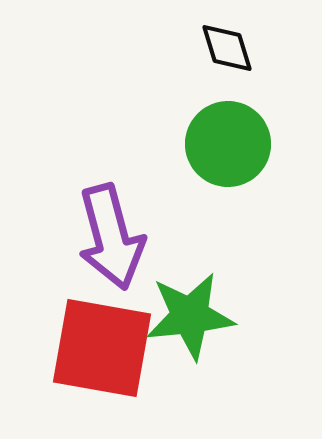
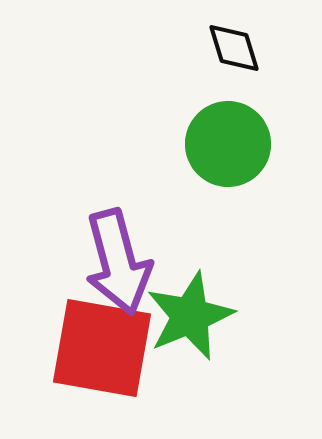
black diamond: moved 7 px right
purple arrow: moved 7 px right, 25 px down
green star: rotated 16 degrees counterclockwise
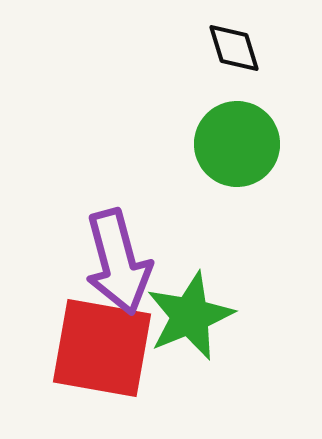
green circle: moved 9 px right
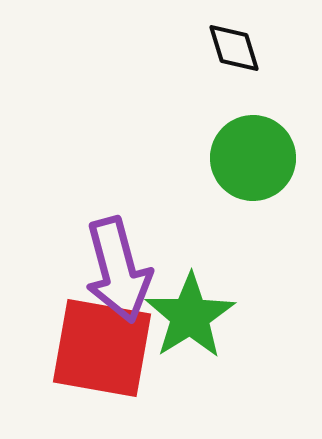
green circle: moved 16 px right, 14 px down
purple arrow: moved 8 px down
green star: rotated 10 degrees counterclockwise
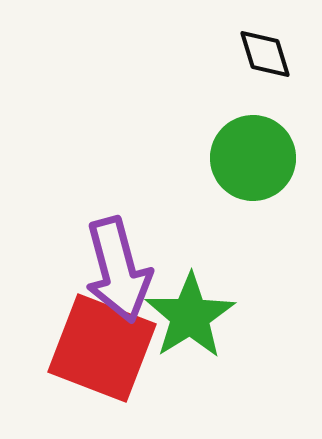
black diamond: moved 31 px right, 6 px down
red square: rotated 11 degrees clockwise
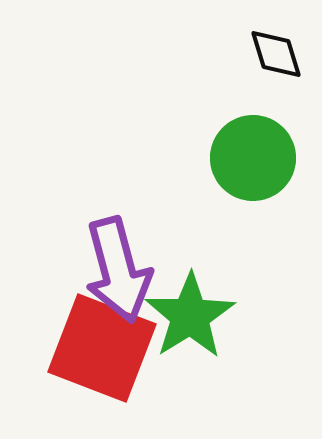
black diamond: moved 11 px right
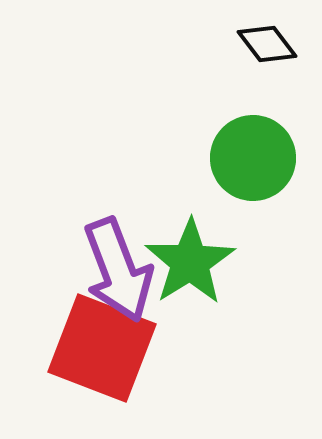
black diamond: moved 9 px left, 10 px up; rotated 20 degrees counterclockwise
purple arrow: rotated 6 degrees counterclockwise
green star: moved 54 px up
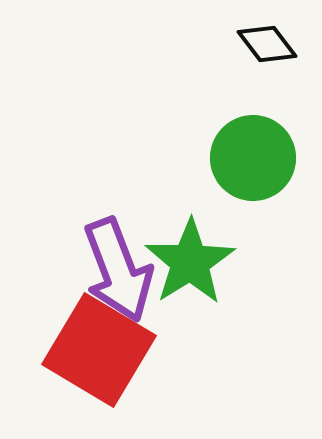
red square: moved 3 px left, 2 px down; rotated 10 degrees clockwise
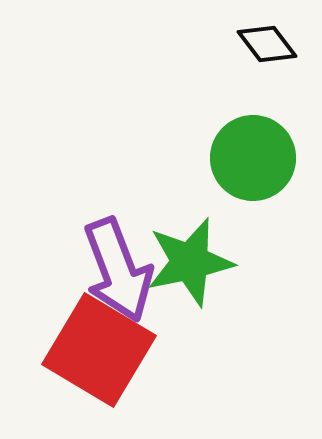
green star: rotated 20 degrees clockwise
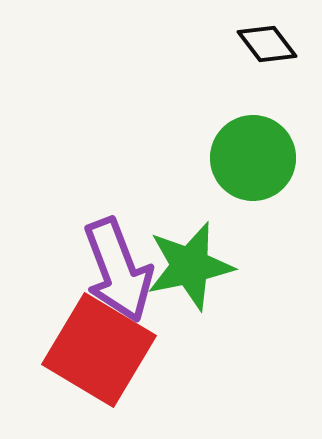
green star: moved 4 px down
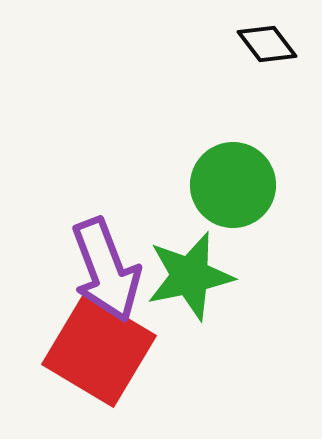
green circle: moved 20 px left, 27 px down
green star: moved 10 px down
purple arrow: moved 12 px left
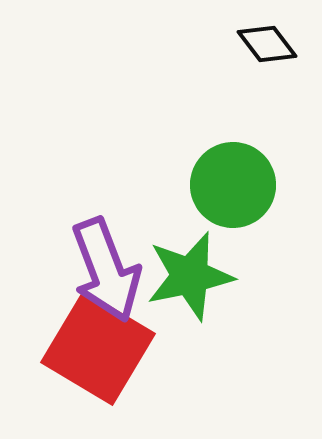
red square: moved 1 px left, 2 px up
